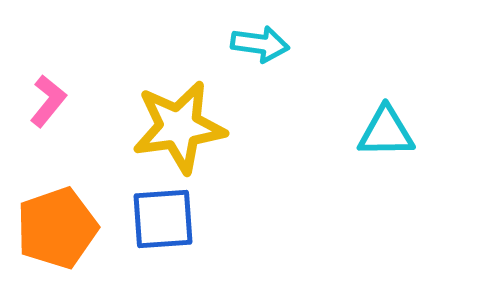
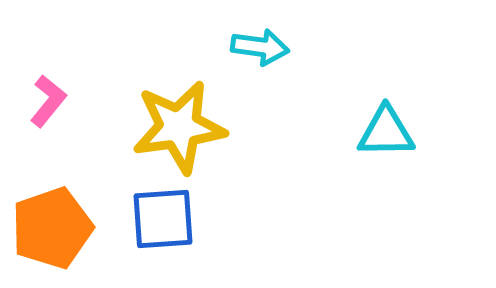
cyan arrow: moved 3 px down
orange pentagon: moved 5 px left
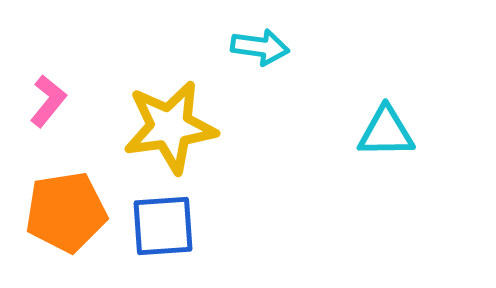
yellow star: moved 9 px left
blue square: moved 7 px down
orange pentagon: moved 14 px right, 16 px up; rotated 10 degrees clockwise
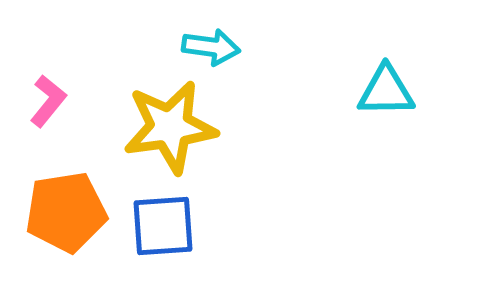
cyan arrow: moved 49 px left
cyan triangle: moved 41 px up
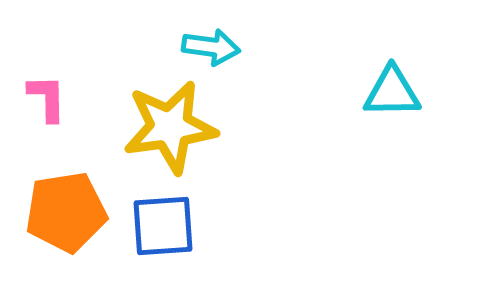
cyan triangle: moved 6 px right, 1 px down
pink L-shape: moved 1 px left, 3 px up; rotated 40 degrees counterclockwise
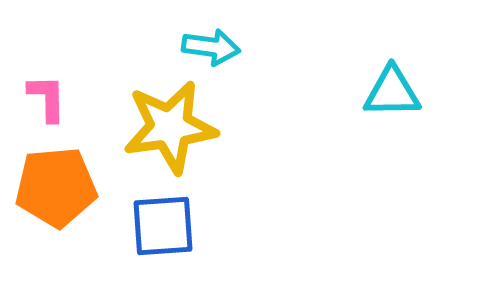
orange pentagon: moved 10 px left, 25 px up; rotated 4 degrees clockwise
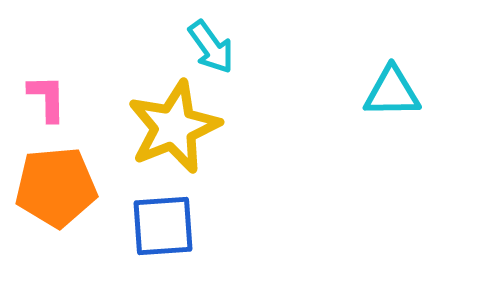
cyan arrow: rotated 46 degrees clockwise
yellow star: moved 4 px right; rotated 14 degrees counterclockwise
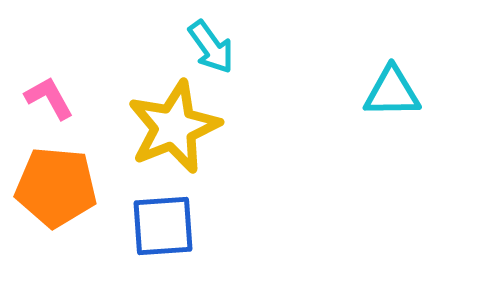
pink L-shape: moved 2 px right; rotated 28 degrees counterclockwise
orange pentagon: rotated 10 degrees clockwise
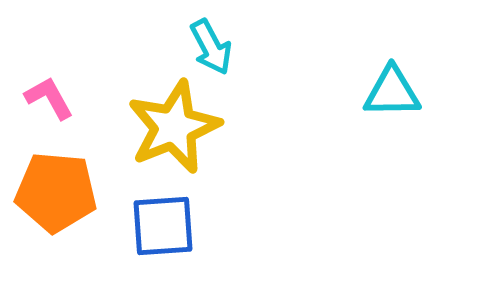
cyan arrow: rotated 8 degrees clockwise
orange pentagon: moved 5 px down
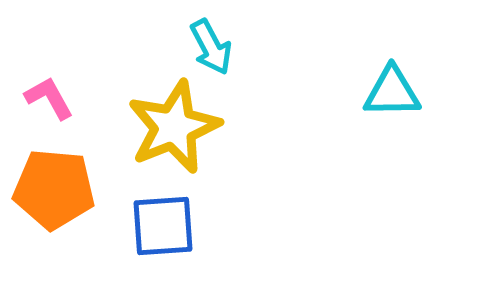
orange pentagon: moved 2 px left, 3 px up
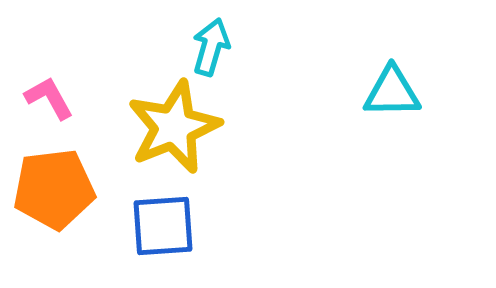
cyan arrow: rotated 136 degrees counterclockwise
orange pentagon: rotated 12 degrees counterclockwise
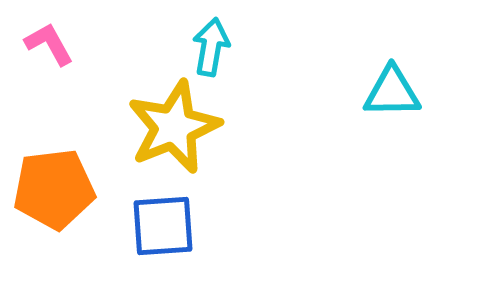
cyan arrow: rotated 6 degrees counterclockwise
pink L-shape: moved 54 px up
